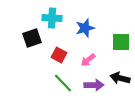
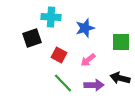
cyan cross: moved 1 px left, 1 px up
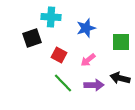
blue star: moved 1 px right
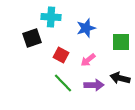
red square: moved 2 px right
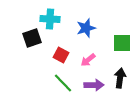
cyan cross: moved 1 px left, 2 px down
green square: moved 1 px right, 1 px down
black arrow: rotated 84 degrees clockwise
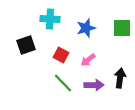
black square: moved 6 px left, 7 px down
green square: moved 15 px up
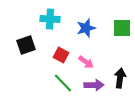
pink arrow: moved 2 px left, 2 px down; rotated 105 degrees counterclockwise
